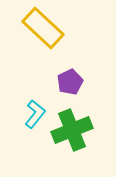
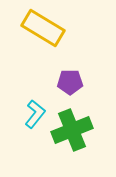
yellow rectangle: rotated 12 degrees counterclockwise
purple pentagon: rotated 25 degrees clockwise
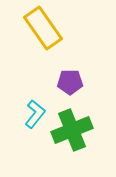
yellow rectangle: rotated 24 degrees clockwise
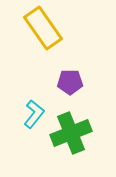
cyan L-shape: moved 1 px left
green cross: moved 1 px left, 3 px down
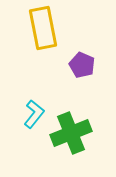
yellow rectangle: rotated 24 degrees clockwise
purple pentagon: moved 12 px right, 17 px up; rotated 25 degrees clockwise
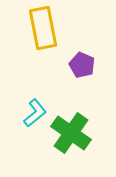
cyan L-shape: moved 1 px right, 1 px up; rotated 12 degrees clockwise
green cross: rotated 33 degrees counterclockwise
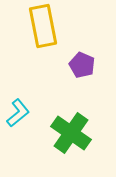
yellow rectangle: moved 2 px up
cyan L-shape: moved 17 px left
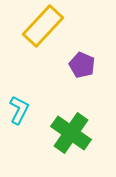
yellow rectangle: rotated 54 degrees clockwise
cyan L-shape: moved 1 px right, 3 px up; rotated 24 degrees counterclockwise
